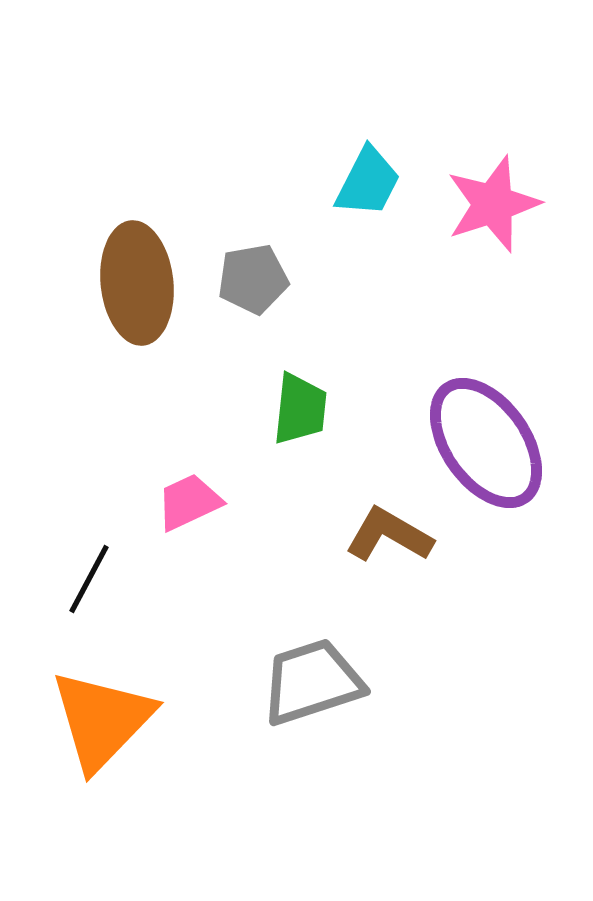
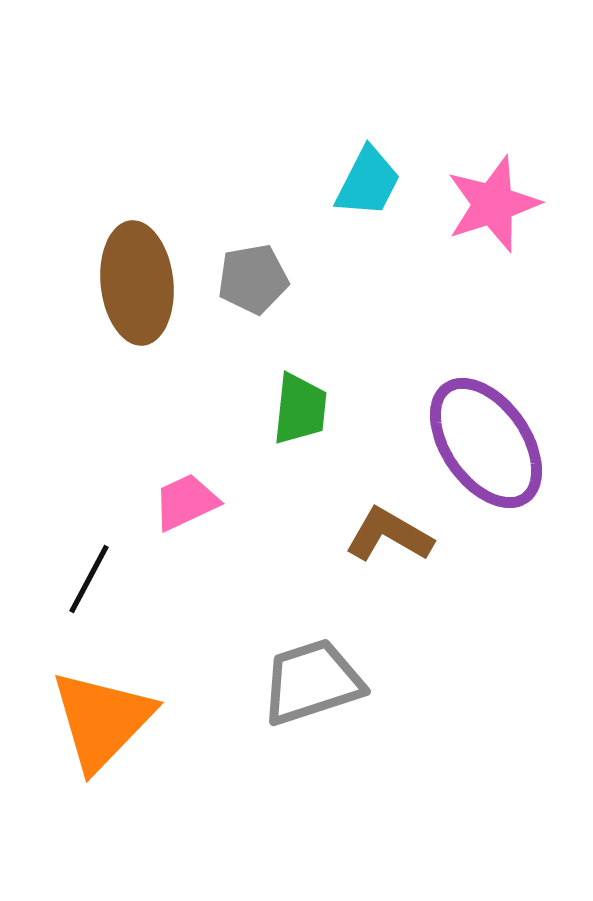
pink trapezoid: moved 3 px left
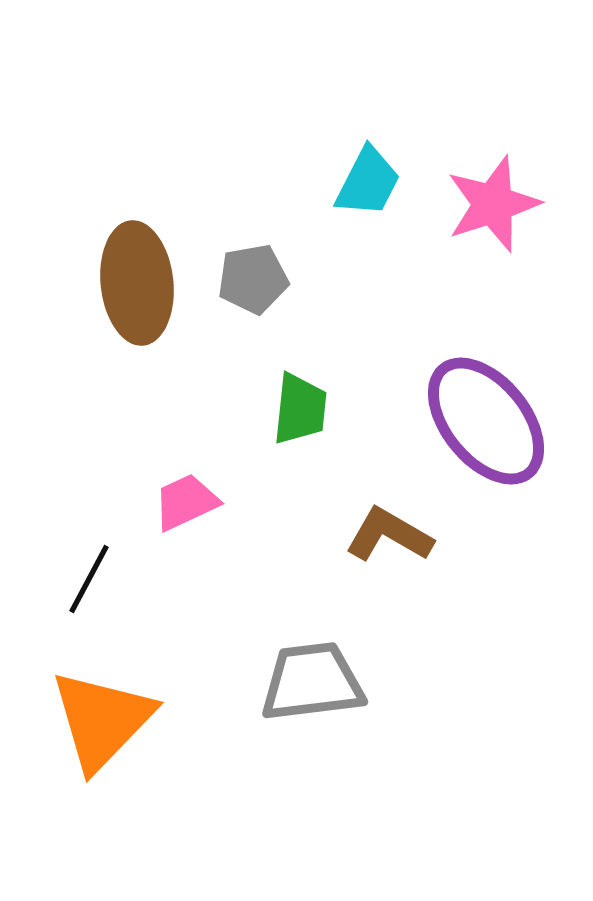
purple ellipse: moved 22 px up; rotated 4 degrees counterclockwise
gray trapezoid: rotated 11 degrees clockwise
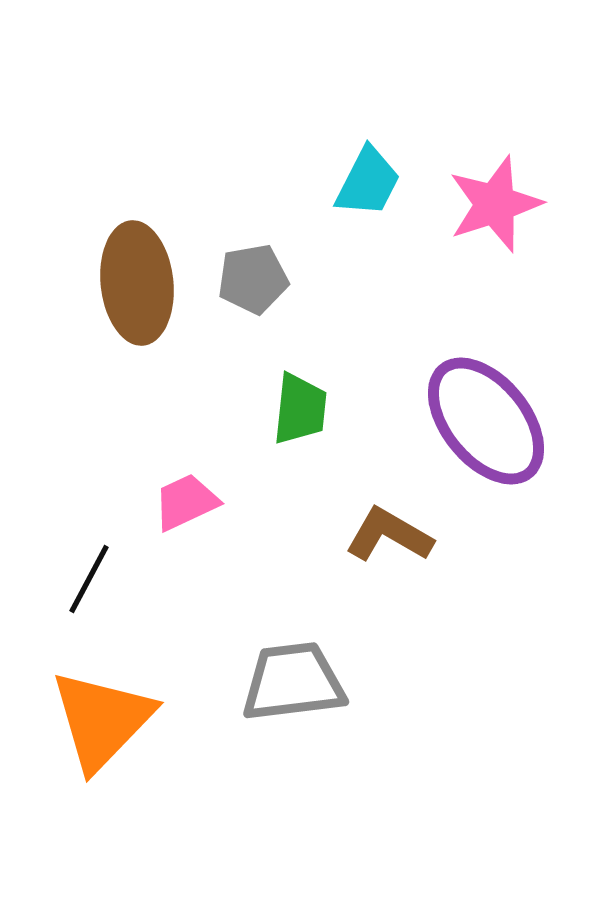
pink star: moved 2 px right
gray trapezoid: moved 19 px left
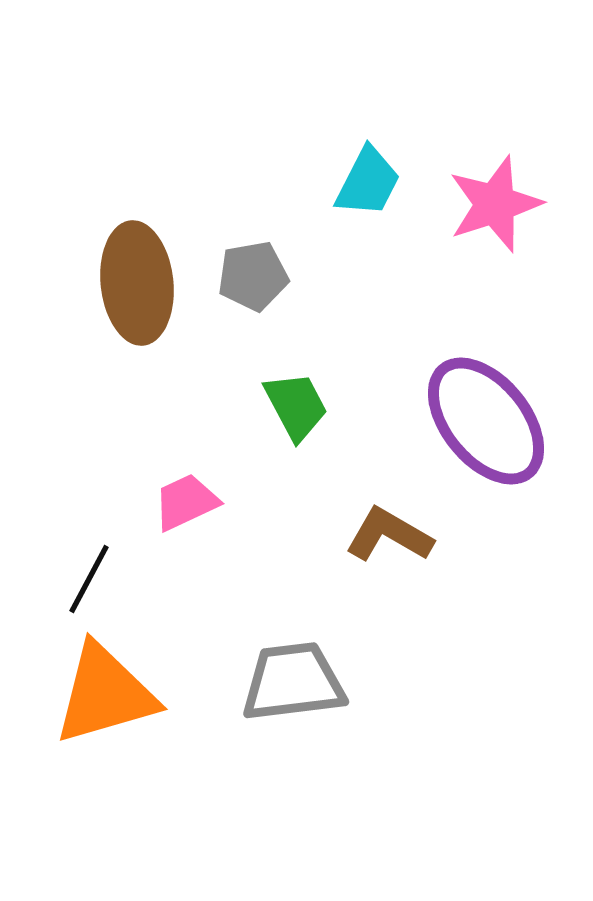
gray pentagon: moved 3 px up
green trapezoid: moved 4 px left, 3 px up; rotated 34 degrees counterclockwise
orange triangle: moved 3 px right, 26 px up; rotated 30 degrees clockwise
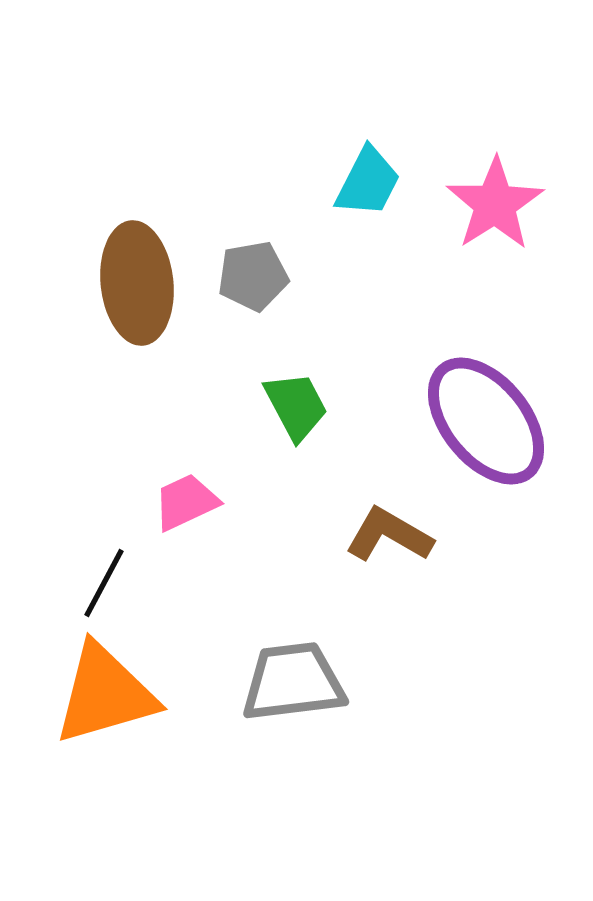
pink star: rotated 14 degrees counterclockwise
black line: moved 15 px right, 4 px down
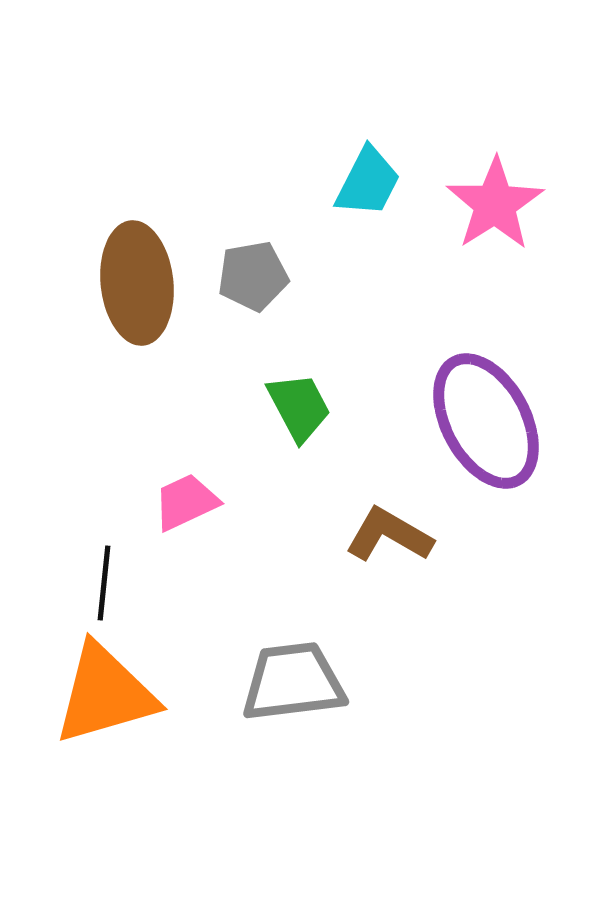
green trapezoid: moved 3 px right, 1 px down
purple ellipse: rotated 11 degrees clockwise
black line: rotated 22 degrees counterclockwise
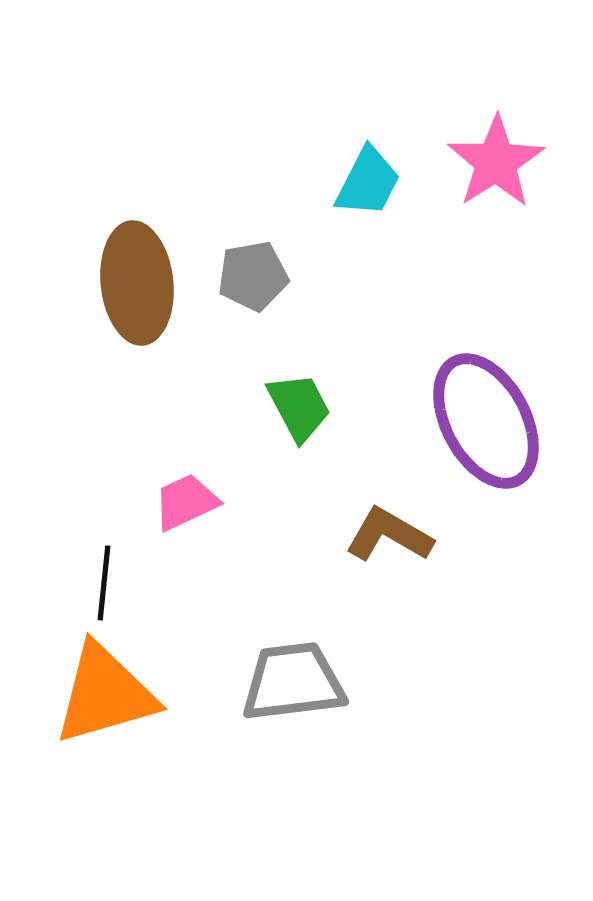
pink star: moved 1 px right, 42 px up
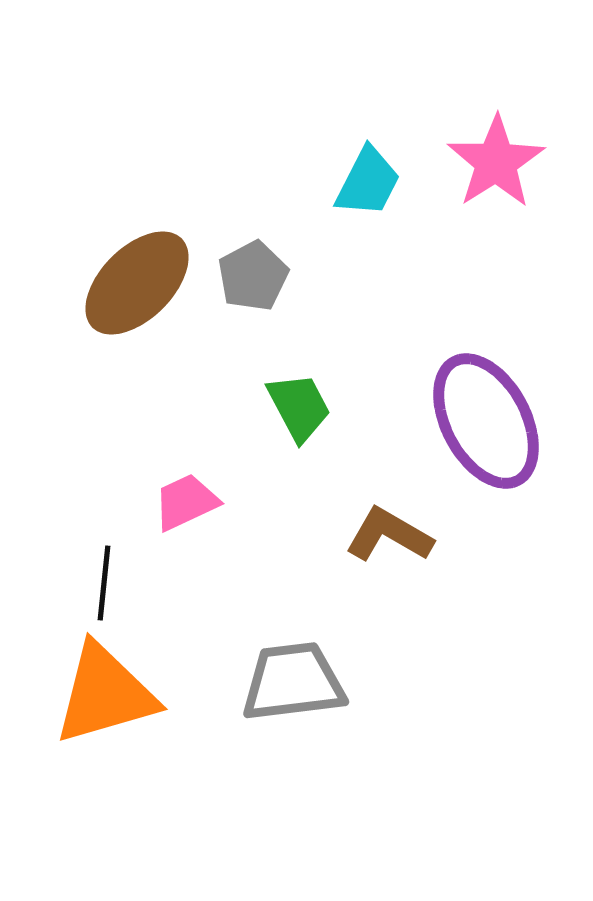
gray pentagon: rotated 18 degrees counterclockwise
brown ellipse: rotated 51 degrees clockwise
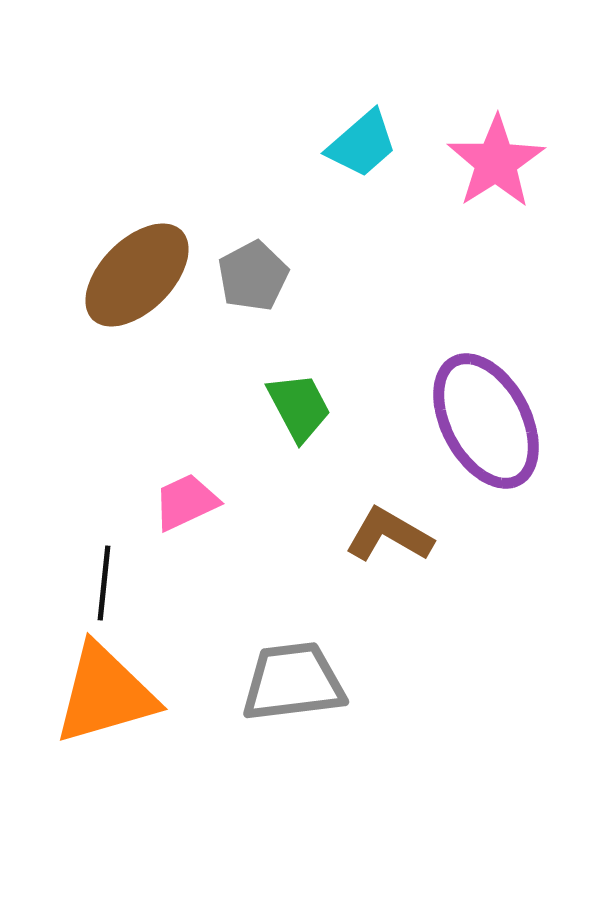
cyan trapezoid: moved 6 px left, 38 px up; rotated 22 degrees clockwise
brown ellipse: moved 8 px up
